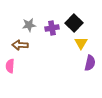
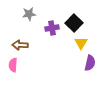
gray star: moved 11 px up
pink semicircle: moved 3 px right, 1 px up
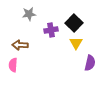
purple cross: moved 1 px left, 2 px down
yellow triangle: moved 5 px left
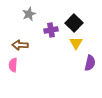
gray star: rotated 16 degrees counterclockwise
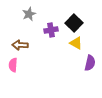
yellow triangle: rotated 32 degrees counterclockwise
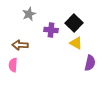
purple cross: rotated 16 degrees clockwise
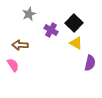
purple cross: rotated 24 degrees clockwise
pink semicircle: rotated 144 degrees clockwise
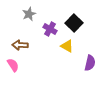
purple cross: moved 1 px left, 1 px up
yellow triangle: moved 9 px left, 3 px down
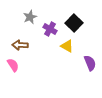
gray star: moved 1 px right, 3 px down
purple semicircle: rotated 35 degrees counterclockwise
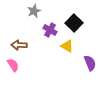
gray star: moved 4 px right, 6 px up
purple cross: moved 1 px down
brown arrow: moved 1 px left
